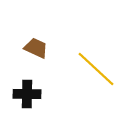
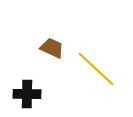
brown trapezoid: moved 16 px right
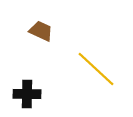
brown trapezoid: moved 11 px left, 17 px up
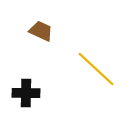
black cross: moved 1 px left, 1 px up
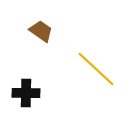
brown trapezoid: rotated 10 degrees clockwise
